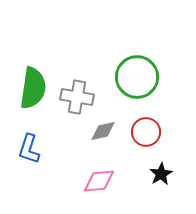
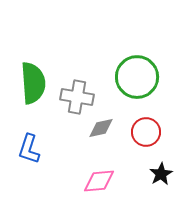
green semicircle: moved 5 px up; rotated 12 degrees counterclockwise
gray diamond: moved 2 px left, 3 px up
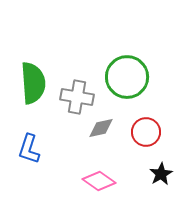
green circle: moved 10 px left
pink diamond: rotated 40 degrees clockwise
